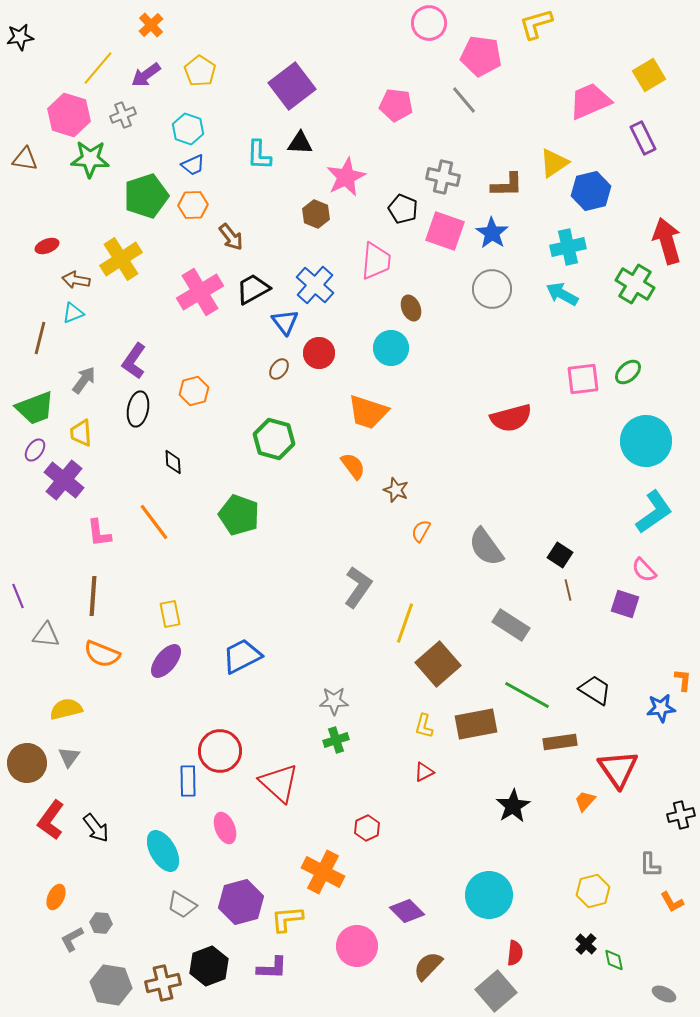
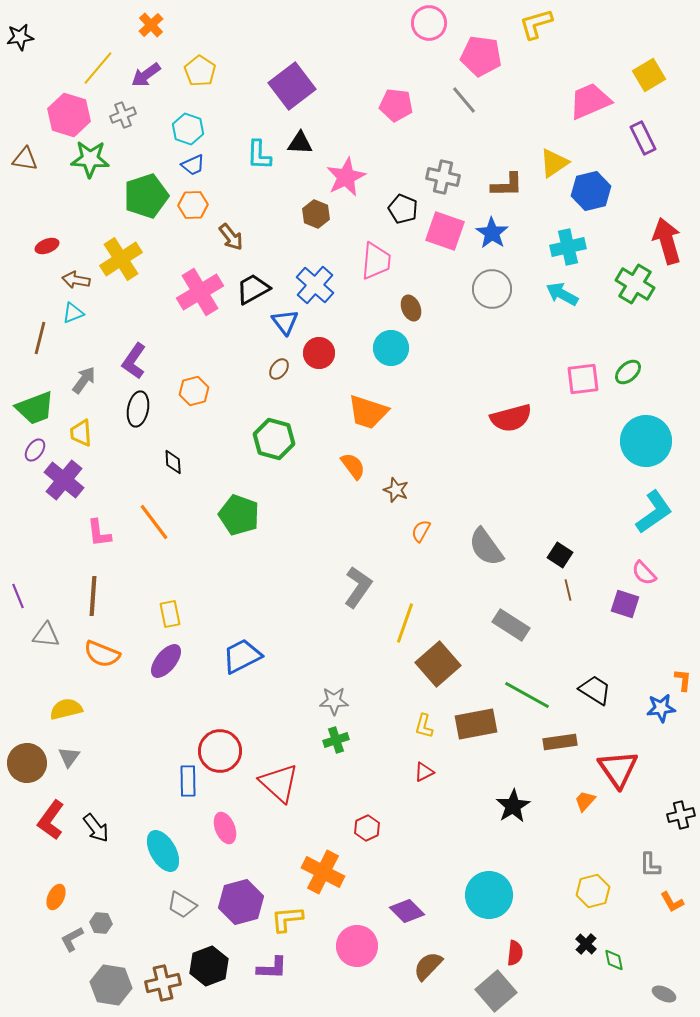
pink semicircle at (644, 570): moved 3 px down
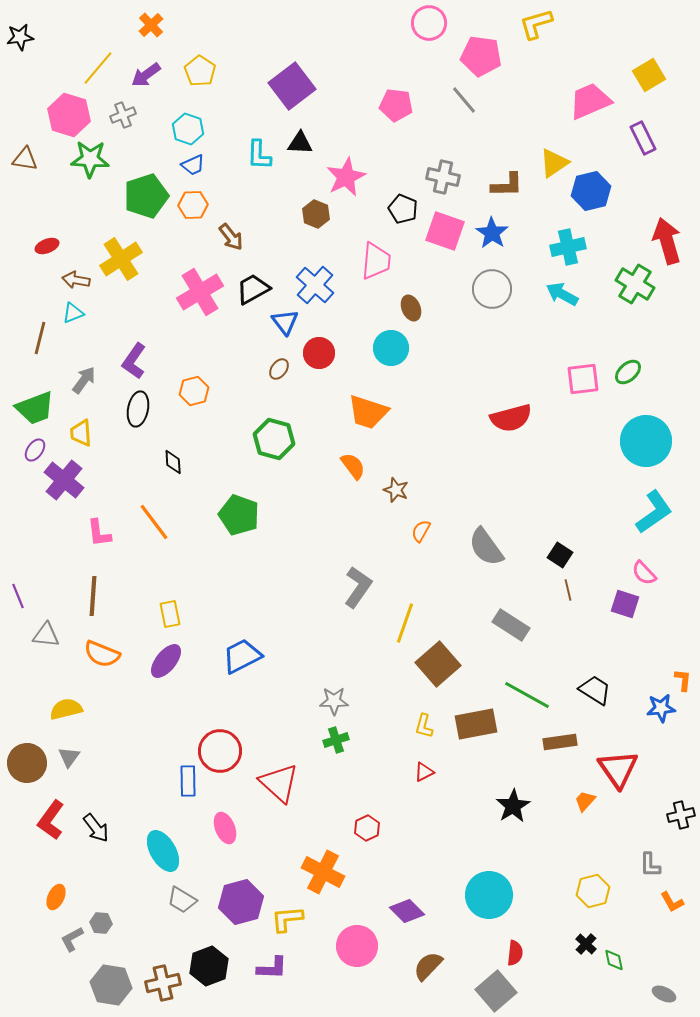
gray trapezoid at (182, 905): moved 5 px up
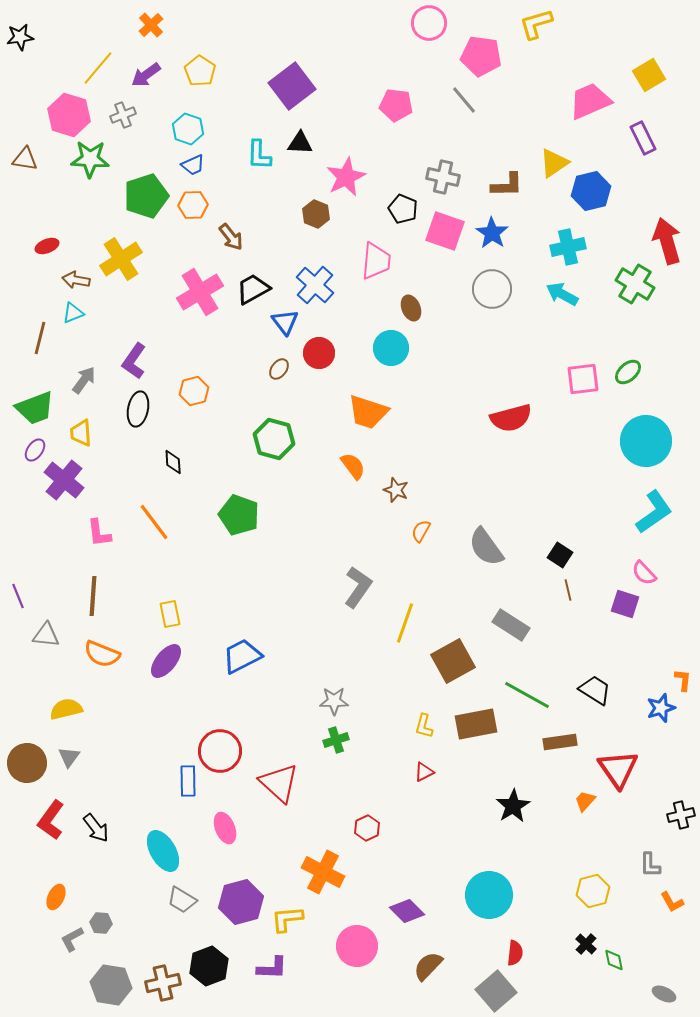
brown square at (438, 664): moved 15 px right, 3 px up; rotated 12 degrees clockwise
blue star at (661, 708): rotated 12 degrees counterclockwise
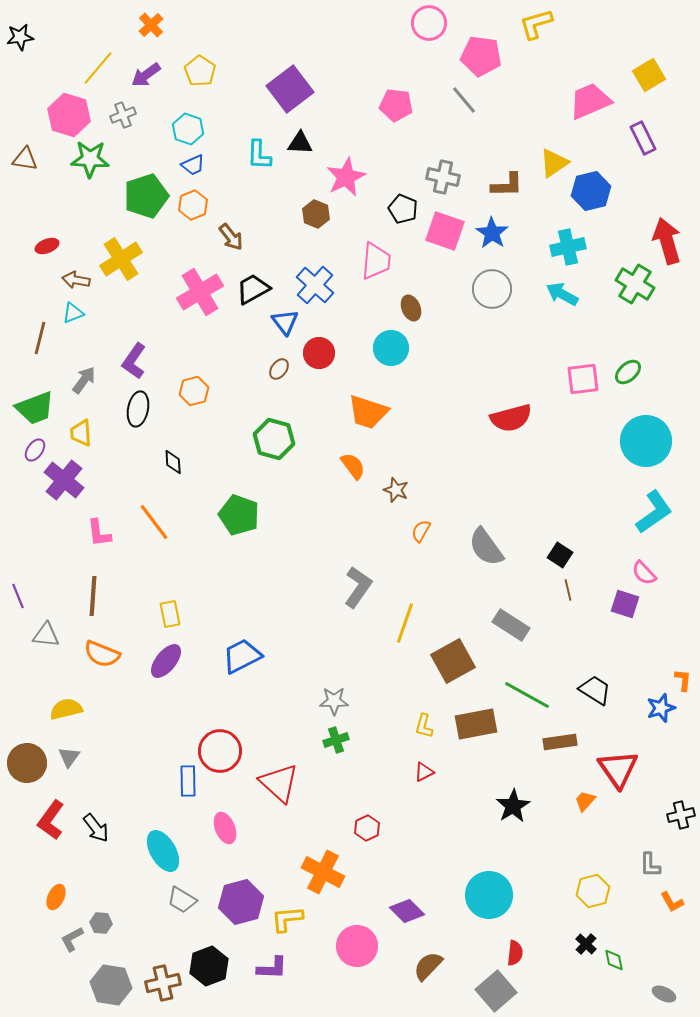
purple square at (292, 86): moved 2 px left, 3 px down
orange hexagon at (193, 205): rotated 20 degrees counterclockwise
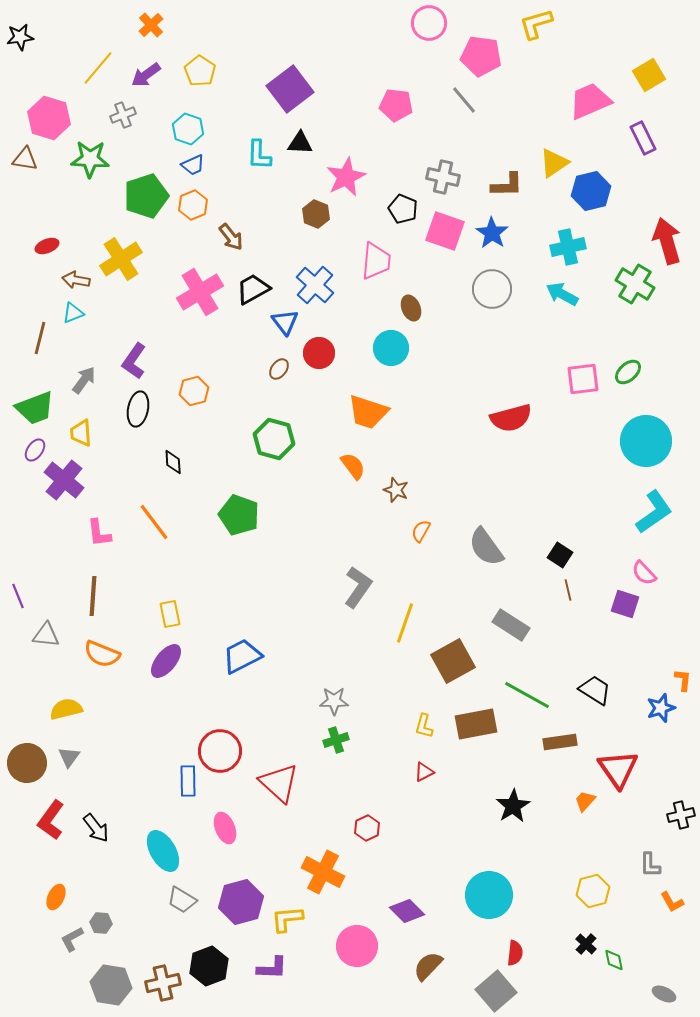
pink hexagon at (69, 115): moved 20 px left, 3 px down
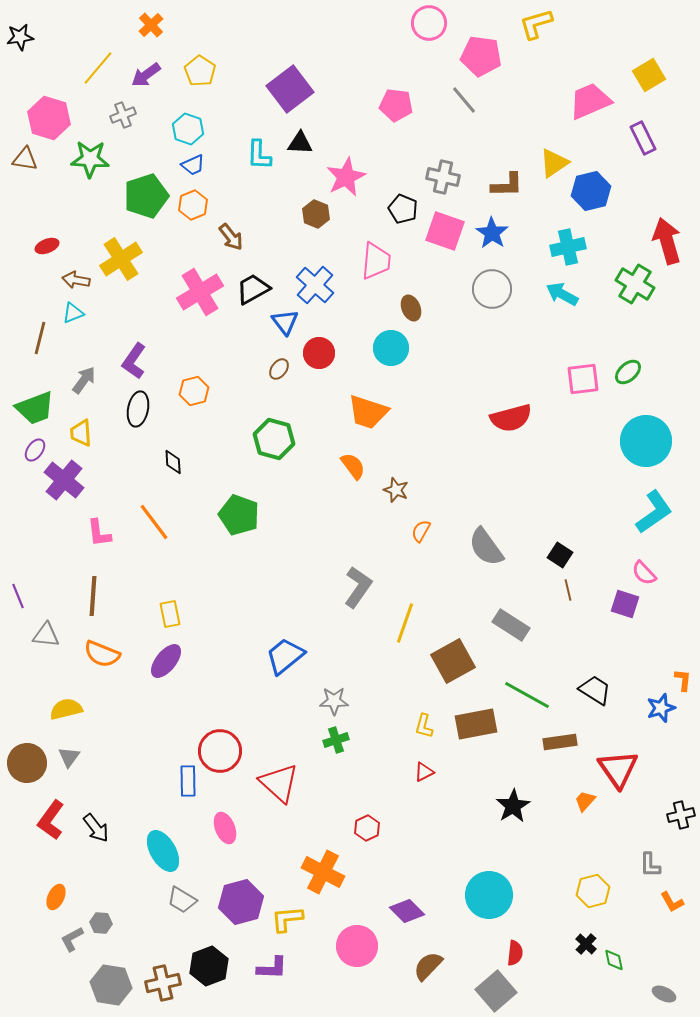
blue trapezoid at (242, 656): moved 43 px right; rotated 12 degrees counterclockwise
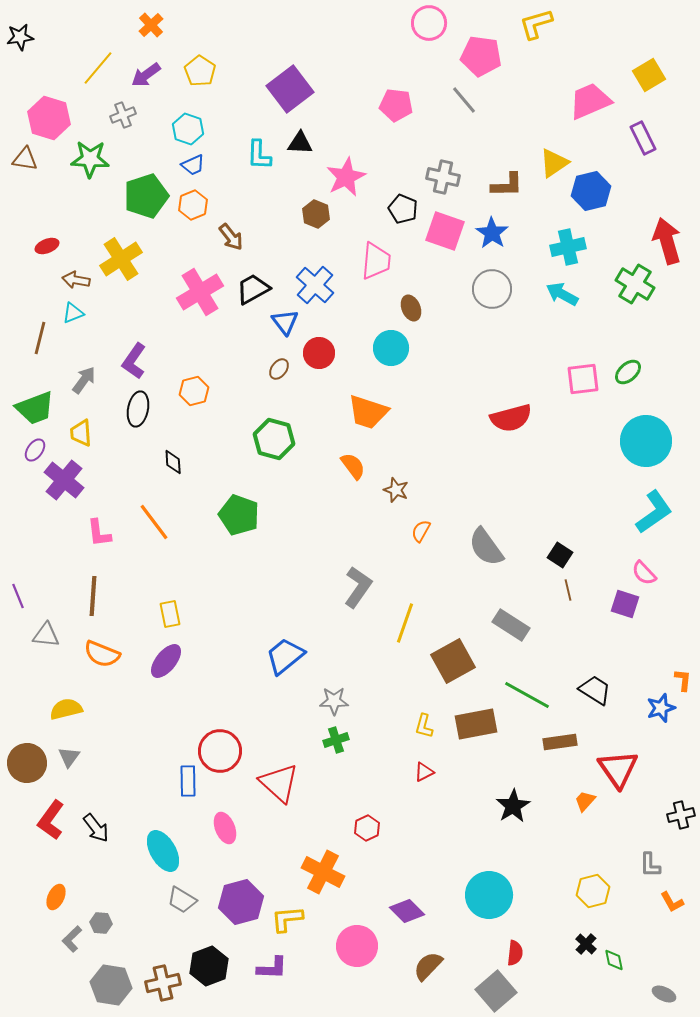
gray L-shape at (72, 939): rotated 16 degrees counterclockwise
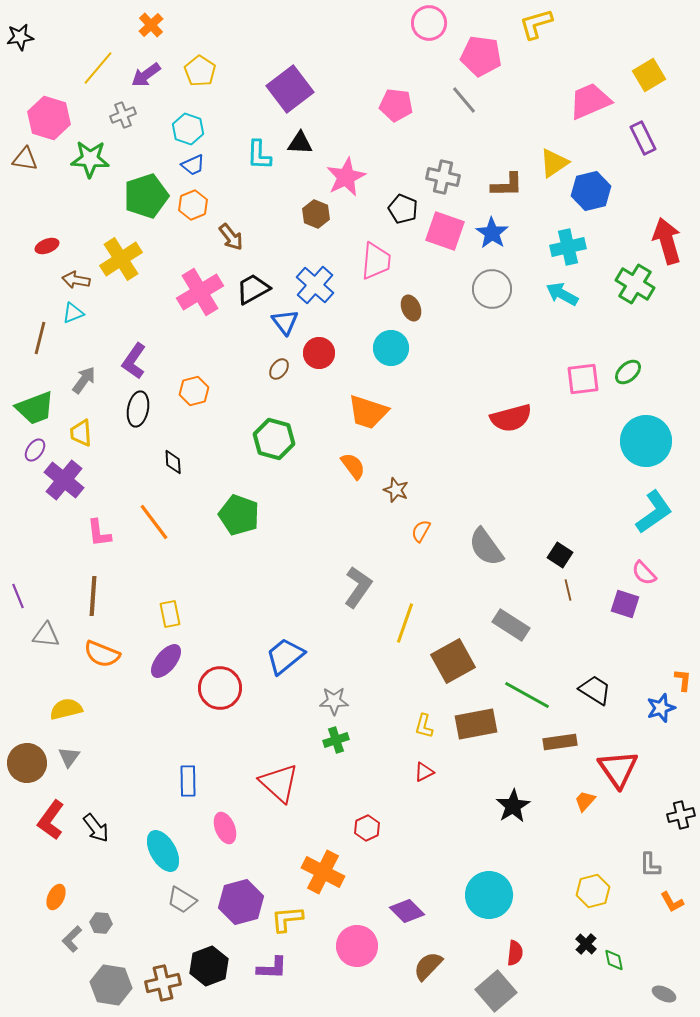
red circle at (220, 751): moved 63 px up
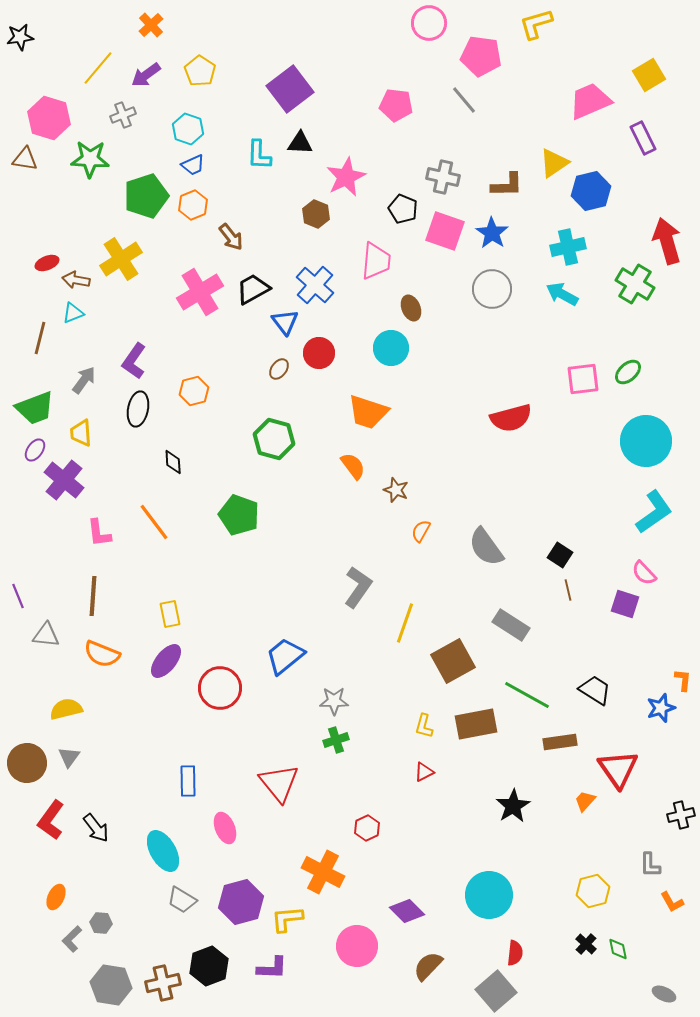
red ellipse at (47, 246): moved 17 px down
red triangle at (279, 783): rotated 9 degrees clockwise
green diamond at (614, 960): moved 4 px right, 11 px up
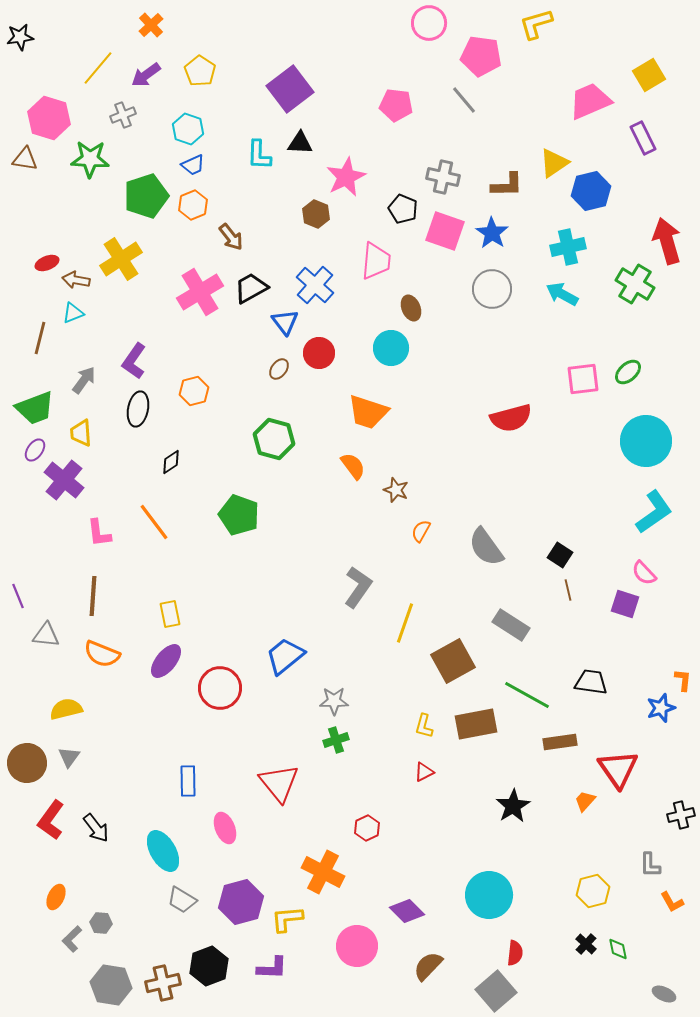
black trapezoid at (253, 289): moved 2 px left, 1 px up
black diamond at (173, 462): moved 2 px left; rotated 60 degrees clockwise
black trapezoid at (595, 690): moved 4 px left, 8 px up; rotated 24 degrees counterclockwise
